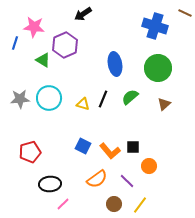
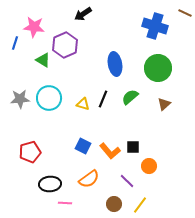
orange semicircle: moved 8 px left
pink line: moved 2 px right, 1 px up; rotated 48 degrees clockwise
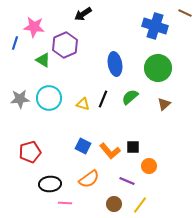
purple line: rotated 21 degrees counterclockwise
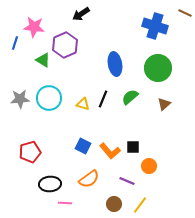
black arrow: moved 2 px left
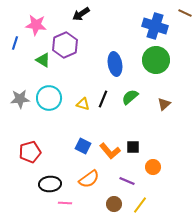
pink star: moved 2 px right, 2 px up
green circle: moved 2 px left, 8 px up
orange circle: moved 4 px right, 1 px down
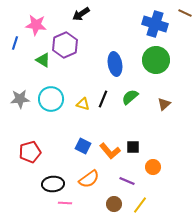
blue cross: moved 2 px up
cyan circle: moved 2 px right, 1 px down
black ellipse: moved 3 px right
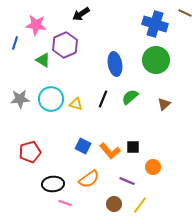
yellow triangle: moved 7 px left
pink line: rotated 16 degrees clockwise
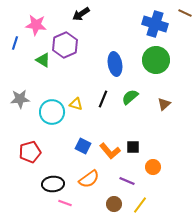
cyan circle: moved 1 px right, 13 px down
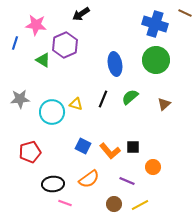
yellow line: rotated 24 degrees clockwise
